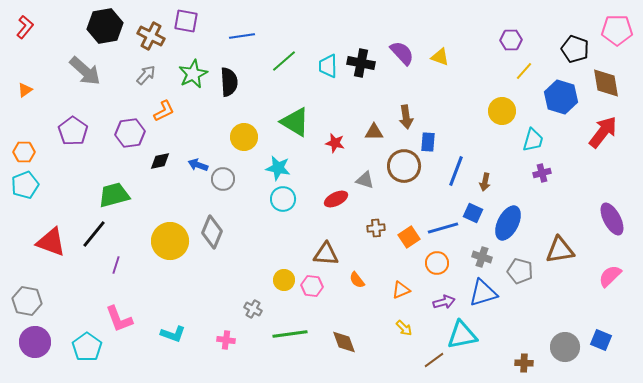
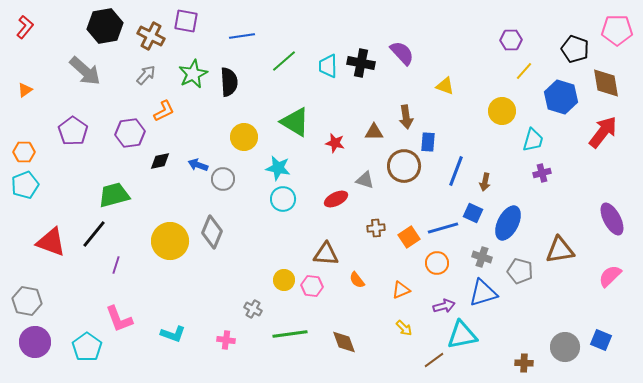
yellow triangle at (440, 57): moved 5 px right, 29 px down
purple arrow at (444, 302): moved 4 px down
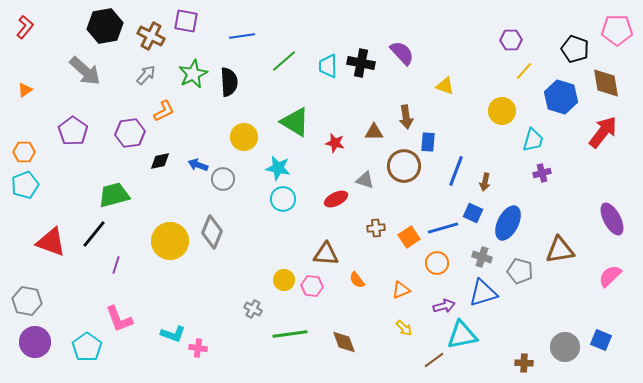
pink cross at (226, 340): moved 28 px left, 8 px down
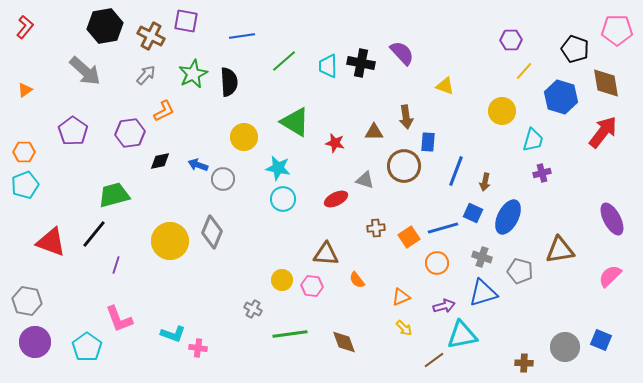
blue ellipse at (508, 223): moved 6 px up
yellow circle at (284, 280): moved 2 px left
orange triangle at (401, 290): moved 7 px down
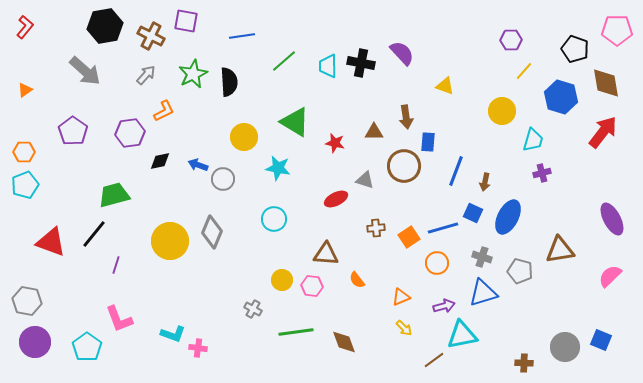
cyan circle at (283, 199): moved 9 px left, 20 px down
green line at (290, 334): moved 6 px right, 2 px up
